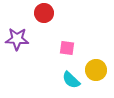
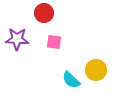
pink square: moved 13 px left, 6 px up
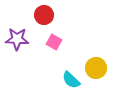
red circle: moved 2 px down
pink square: rotated 21 degrees clockwise
yellow circle: moved 2 px up
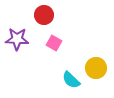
pink square: moved 1 px down
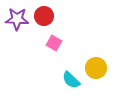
red circle: moved 1 px down
purple star: moved 20 px up
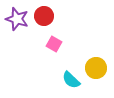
purple star: rotated 15 degrees clockwise
pink square: moved 1 px down
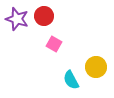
yellow circle: moved 1 px up
cyan semicircle: rotated 18 degrees clockwise
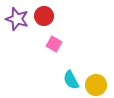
yellow circle: moved 18 px down
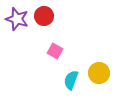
pink square: moved 1 px right, 7 px down
cyan semicircle: rotated 48 degrees clockwise
yellow circle: moved 3 px right, 12 px up
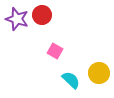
red circle: moved 2 px left, 1 px up
cyan semicircle: rotated 114 degrees clockwise
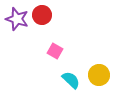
yellow circle: moved 2 px down
